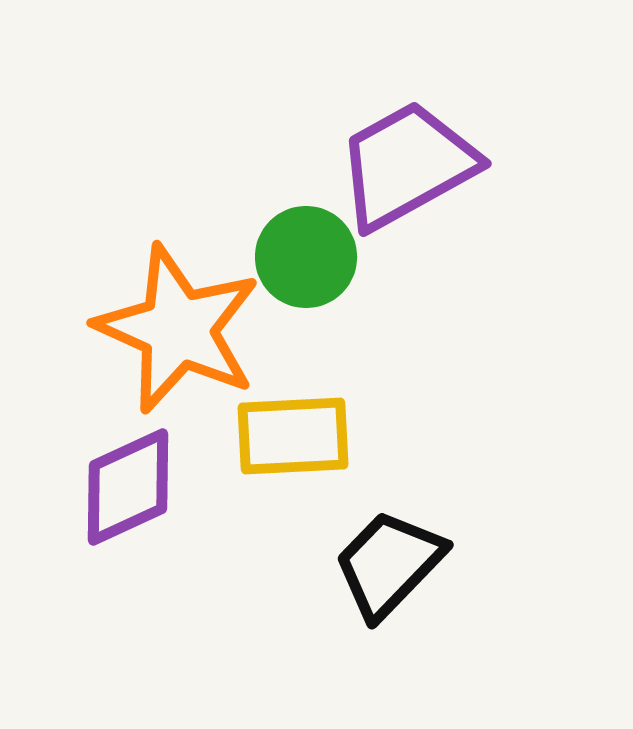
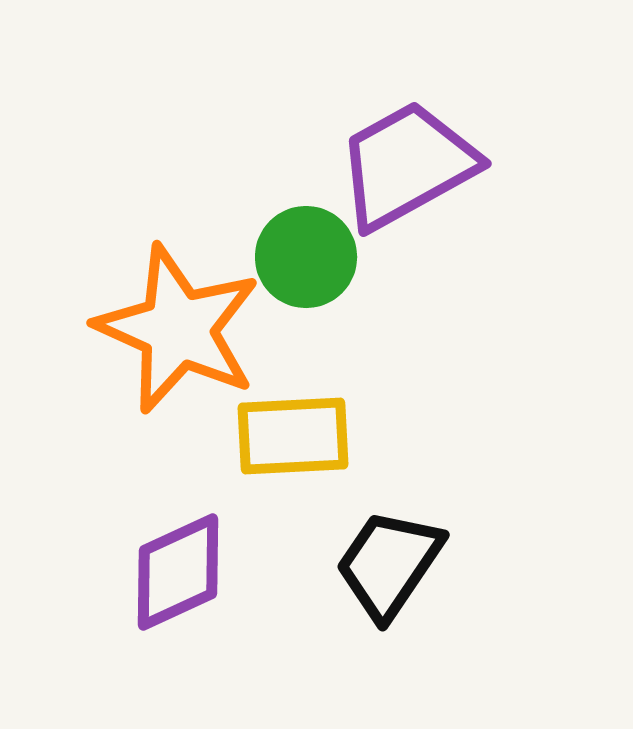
purple diamond: moved 50 px right, 85 px down
black trapezoid: rotated 10 degrees counterclockwise
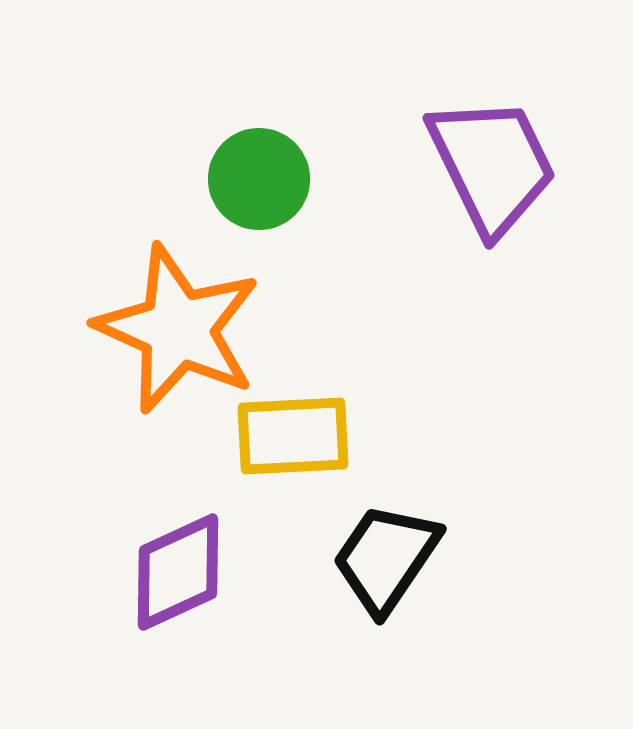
purple trapezoid: moved 85 px right; rotated 93 degrees clockwise
green circle: moved 47 px left, 78 px up
black trapezoid: moved 3 px left, 6 px up
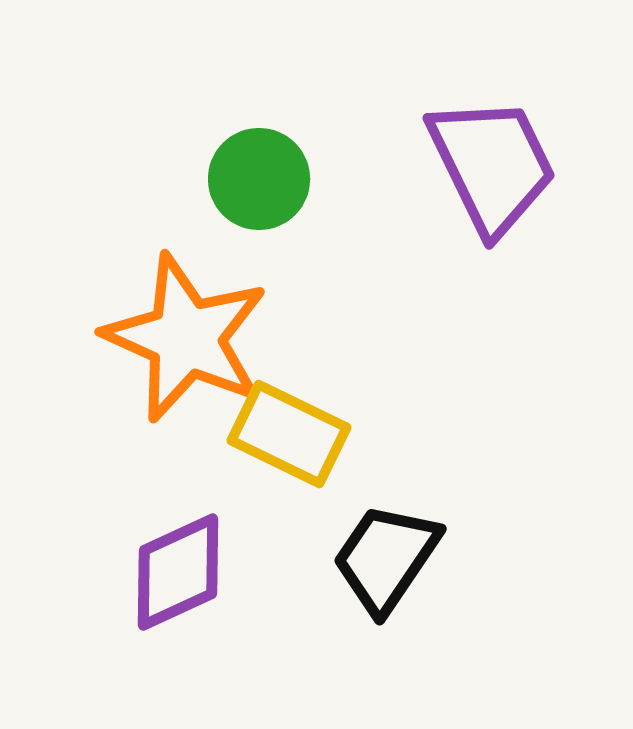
orange star: moved 8 px right, 9 px down
yellow rectangle: moved 4 px left, 2 px up; rotated 29 degrees clockwise
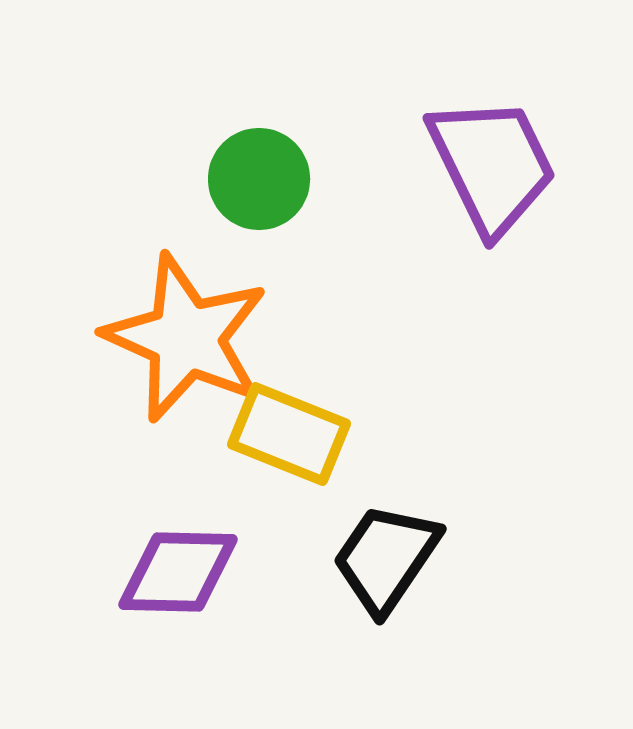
yellow rectangle: rotated 4 degrees counterclockwise
purple diamond: rotated 26 degrees clockwise
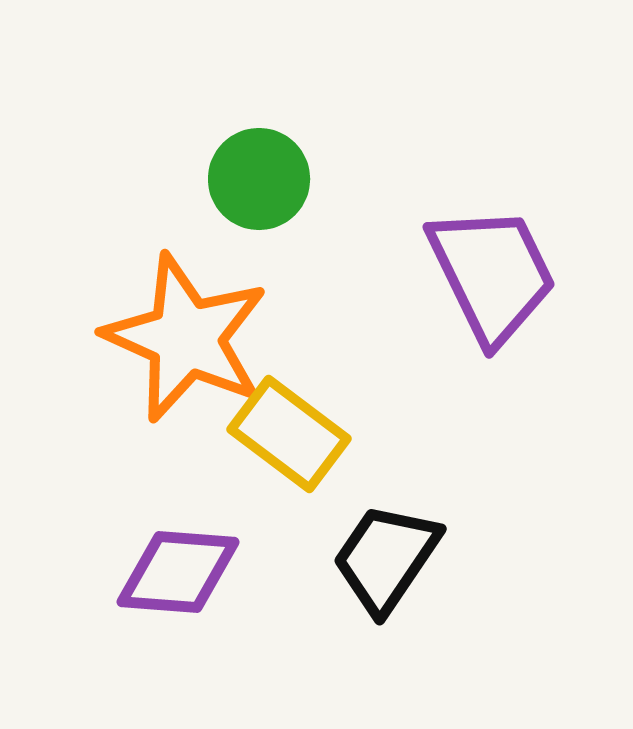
purple trapezoid: moved 109 px down
yellow rectangle: rotated 15 degrees clockwise
purple diamond: rotated 3 degrees clockwise
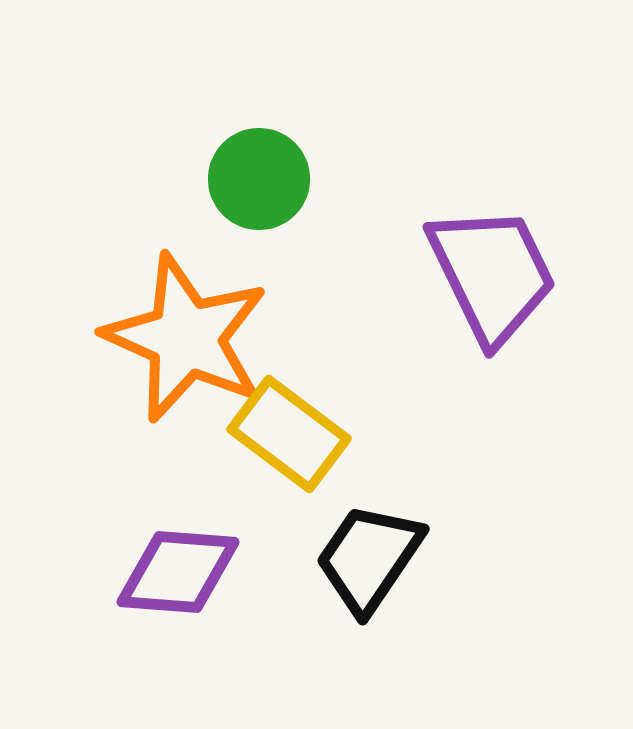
black trapezoid: moved 17 px left
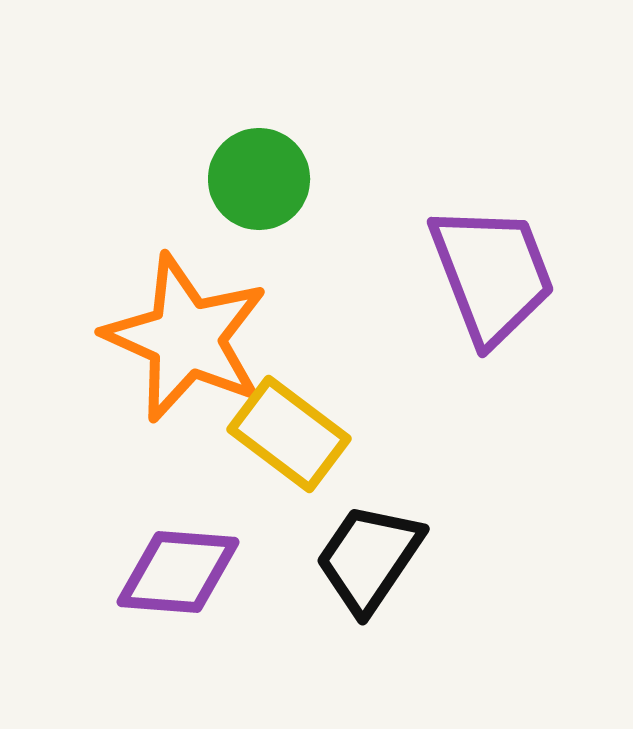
purple trapezoid: rotated 5 degrees clockwise
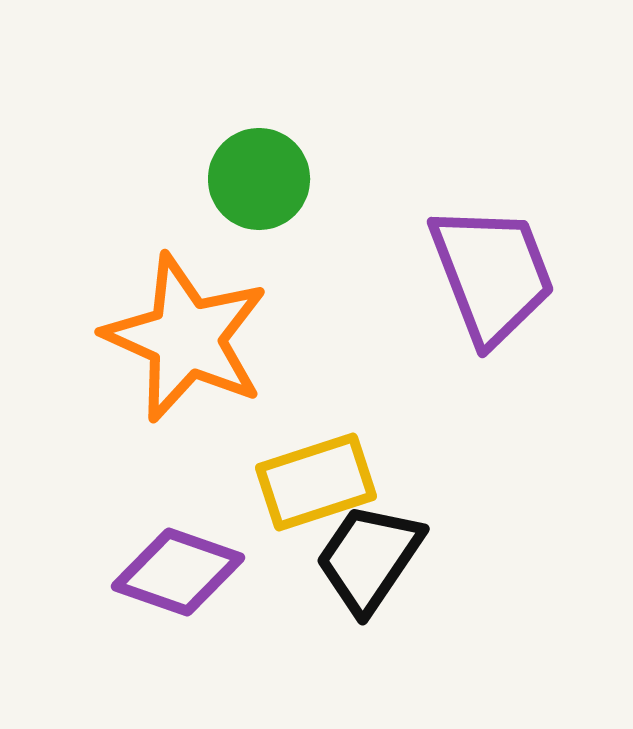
yellow rectangle: moved 27 px right, 48 px down; rotated 55 degrees counterclockwise
purple diamond: rotated 15 degrees clockwise
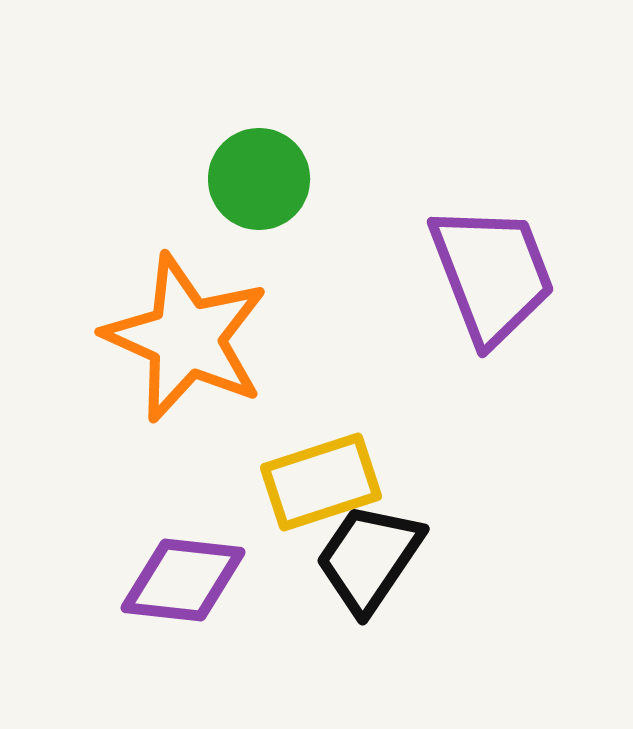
yellow rectangle: moved 5 px right
purple diamond: moved 5 px right, 8 px down; rotated 13 degrees counterclockwise
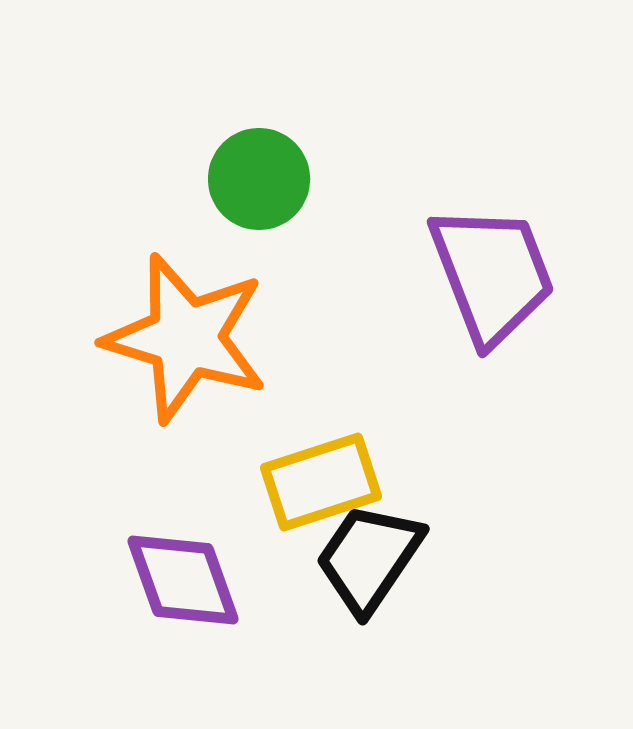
orange star: rotated 7 degrees counterclockwise
purple diamond: rotated 64 degrees clockwise
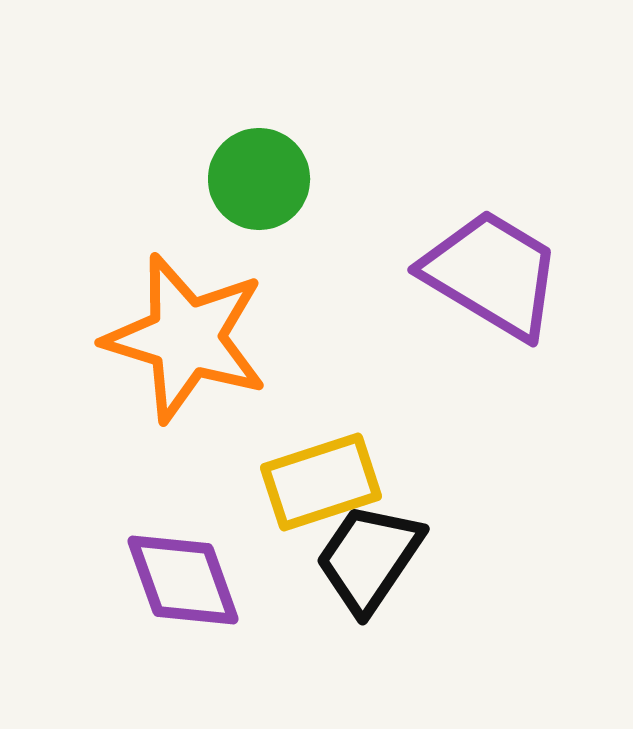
purple trapezoid: rotated 38 degrees counterclockwise
